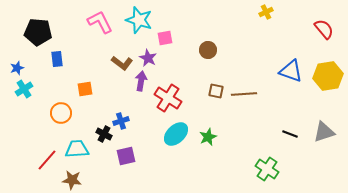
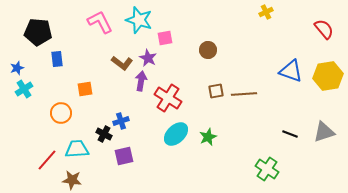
brown square: rotated 21 degrees counterclockwise
purple square: moved 2 px left
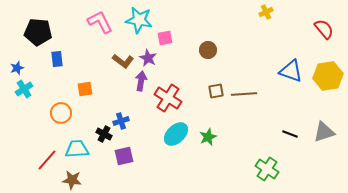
cyan star: rotated 8 degrees counterclockwise
brown L-shape: moved 1 px right, 2 px up
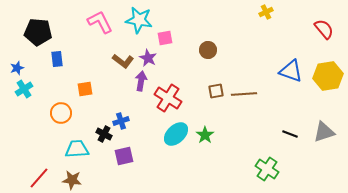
green star: moved 3 px left, 2 px up; rotated 12 degrees counterclockwise
red line: moved 8 px left, 18 px down
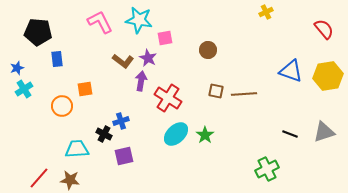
brown square: rotated 21 degrees clockwise
orange circle: moved 1 px right, 7 px up
green cross: rotated 30 degrees clockwise
brown star: moved 2 px left
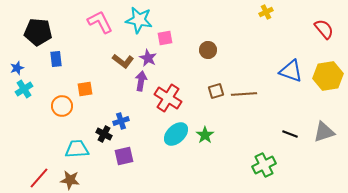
blue rectangle: moved 1 px left
brown square: rotated 28 degrees counterclockwise
green cross: moved 3 px left, 4 px up
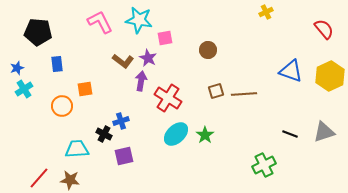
blue rectangle: moved 1 px right, 5 px down
yellow hexagon: moved 2 px right; rotated 16 degrees counterclockwise
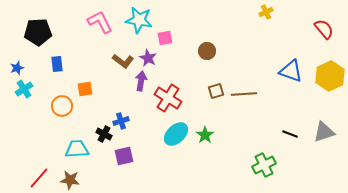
black pentagon: rotated 8 degrees counterclockwise
brown circle: moved 1 px left, 1 px down
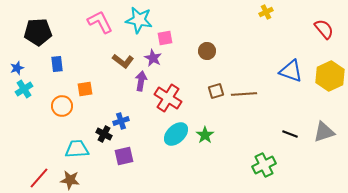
purple star: moved 5 px right
